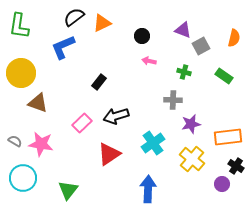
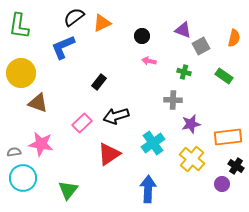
gray semicircle: moved 1 px left, 11 px down; rotated 40 degrees counterclockwise
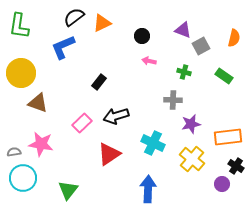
cyan cross: rotated 30 degrees counterclockwise
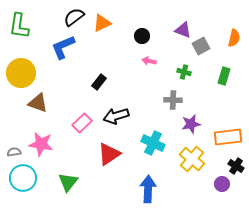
green rectangle: rotated 72 degrees clockwise
green triangle: moved 8 px up
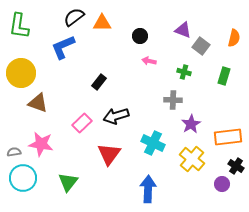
orange triangle: rotated 24 degrees clockwise
black circle: moved 2 px left
gray square: rotated 24 degrees counterclockwise
purple star: rotated 18 degrees counterclockwise
red triangle: rotated 20 degrees counterclockwise
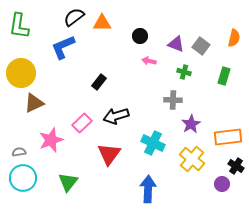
purple triangle: moved 7 px left, 14 px down
brown triangle: moved 4 px left; rotated 45 degrees counterclockwise
pink star: moved 10 px right, 4 px up; rotated 30 degrees counterclockwise
gray semicircle: moved 5 px right
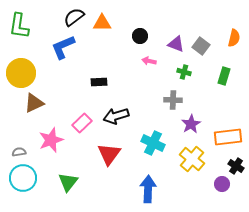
black rectangle: rotated 49 degrees clockwise
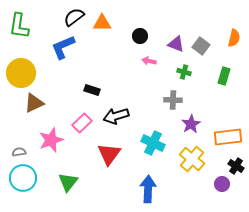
black rectangle: moved 7 px left, 8 px down; rotated 21 degrees clockwise
